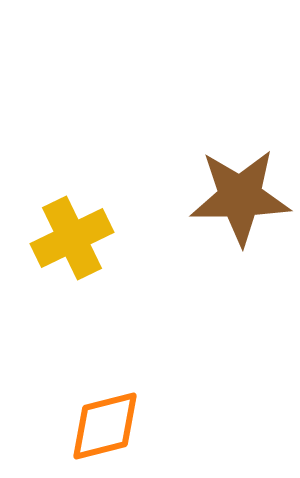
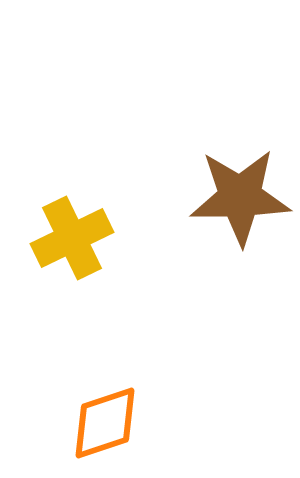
orange diamond: moved 3 px up; rotated 4 degrees counterclockwise
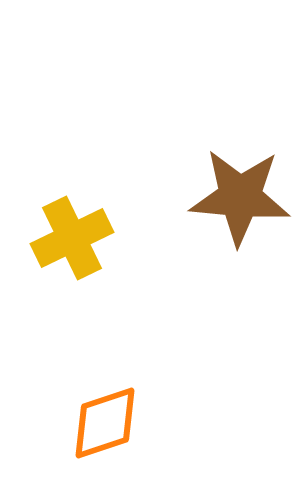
brown star: rotated 6 degrees clockwise
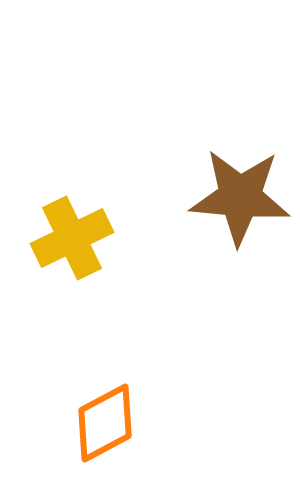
orange diamond: rotated 10 degrees counterclockwise
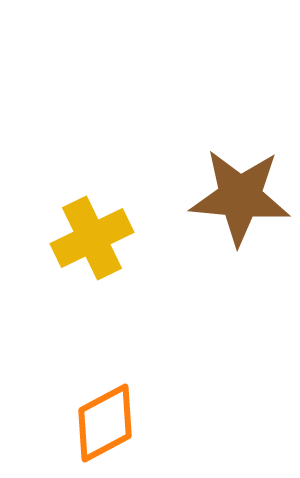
yellow cross: moved 20 px right
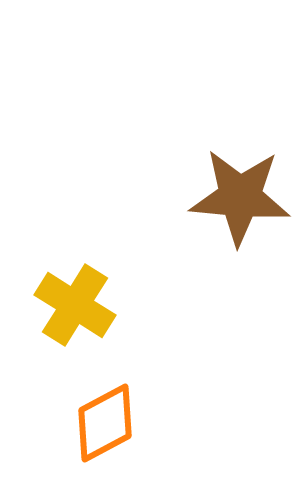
yellow cross: moved 17 px left, 67 px down; rotated 32 degrees counterclockwise
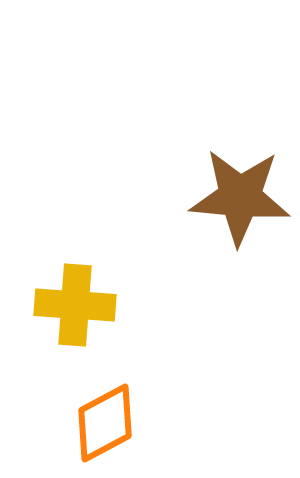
yellow cross: rotated 28 degrees counterclockwise
